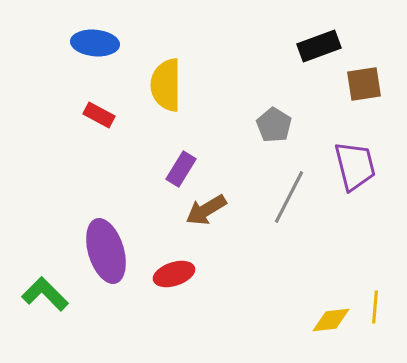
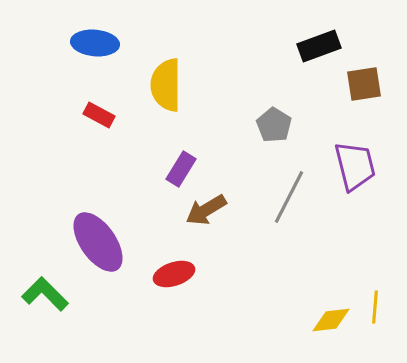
purple ellipse: moved 8 px left, 9 px up; rotated 18 degrees counterclockwise
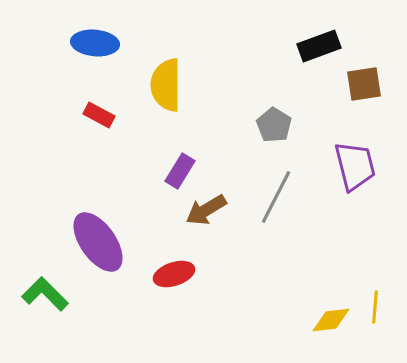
purple rectangle: moved 1 px left, 2 px down
gray line: moved 13 px left
